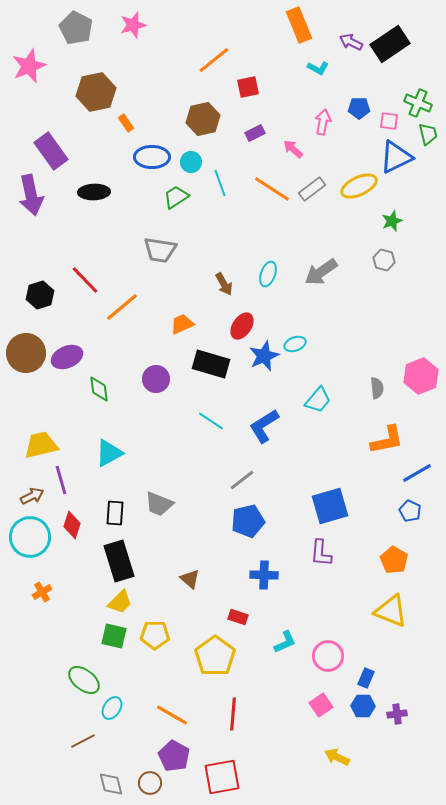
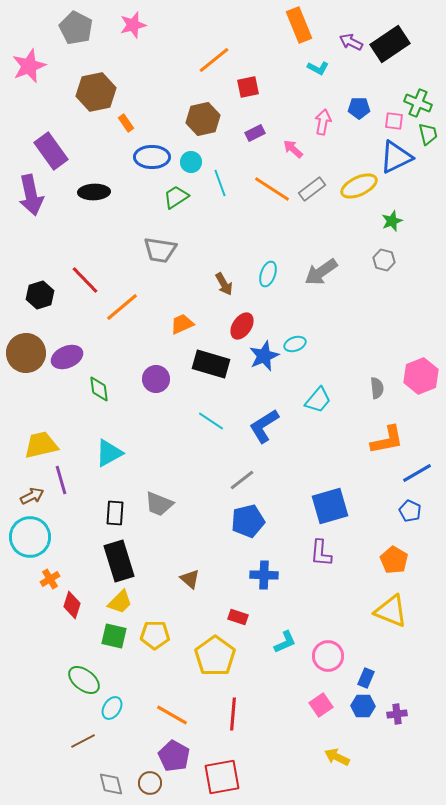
pink square at (389, 121): moved 5 px right
red diamond at (72, 525): moved 80 px down
orange cross at (42, 592): moved 8 px right, 13 px up
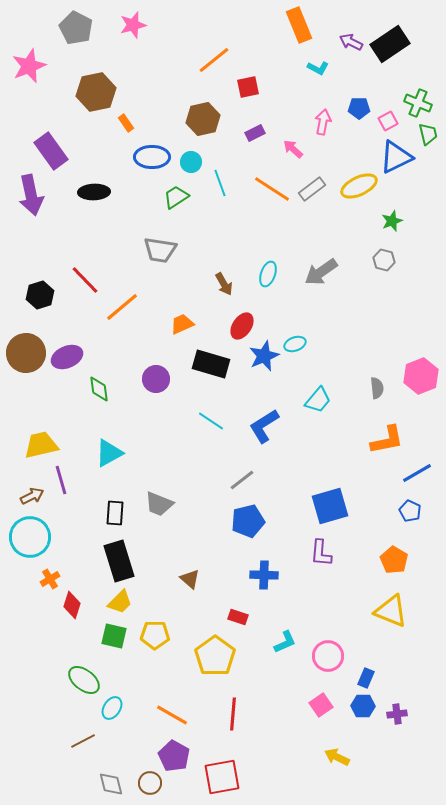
pink square at (394, 121): moved 6 px left; rotated 36 degrees counterclockwise
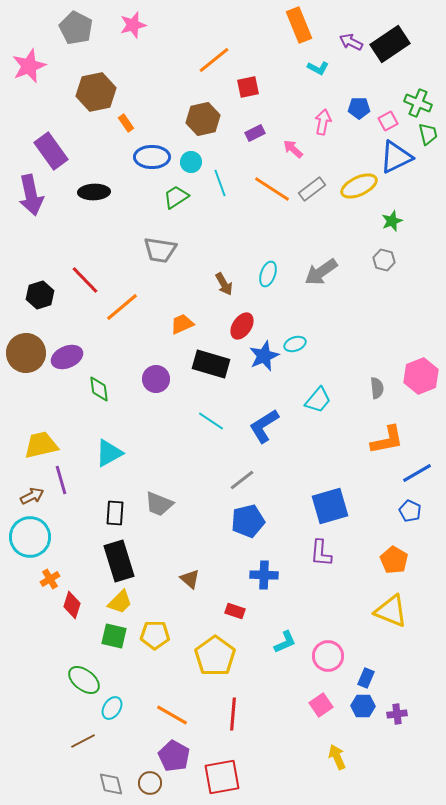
red rectangle at (238, 617): moved 3 px left, 6 px up
yellow arrow at (337, 757): rotated 40 degrees clockwise
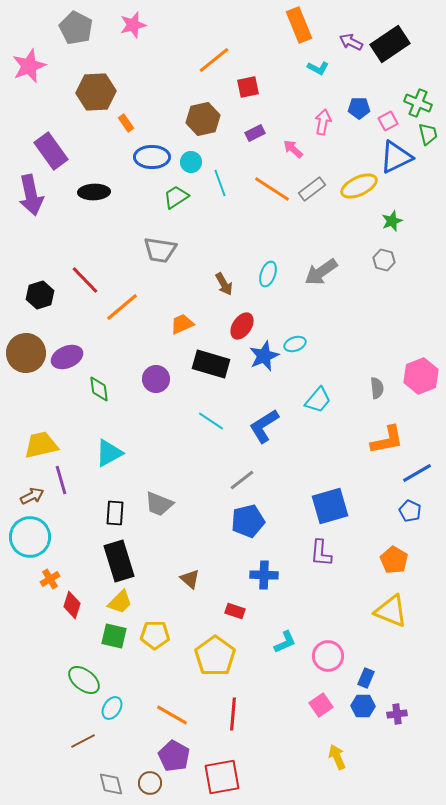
brown hexagon at (96, 92): rotated 9 degrees clockwise
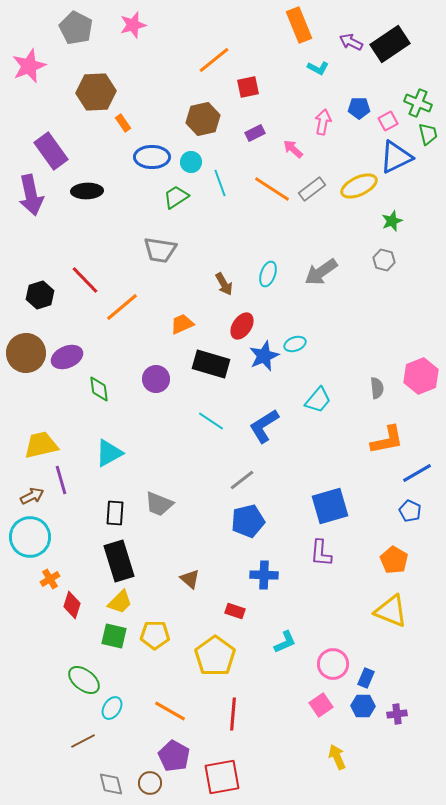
orange rectangle at (126, 123): moved 3 px left
black ellipse at (94, 192): moved 7 px left, 1 px up
pink circle at (328, 656): moved 5 px right, 8 px down
orange line at (172, 715): moved 2 px left, 4 px up
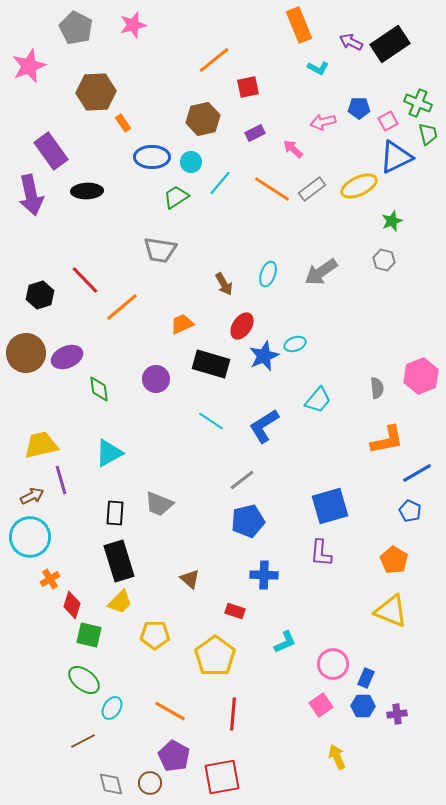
pink arrow at (323, 122): rotated 115 degrees counterclockwise
cyan line at (220, 183): rotated 60 degrees clockwise
green square at (114, 636): moved 25 px left, 1 px up
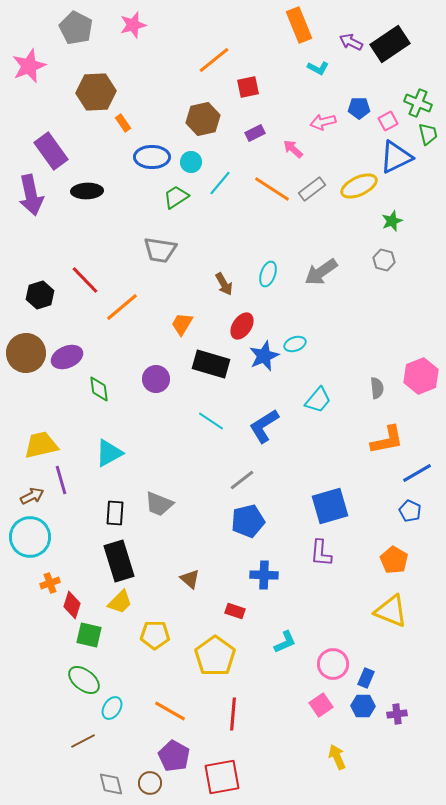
orange trapezoid at (182, 324): rotated 35 degrees counterclockwise
orange cross at (50, 579): moved 4 px down; rotated 12 degrees clockwise
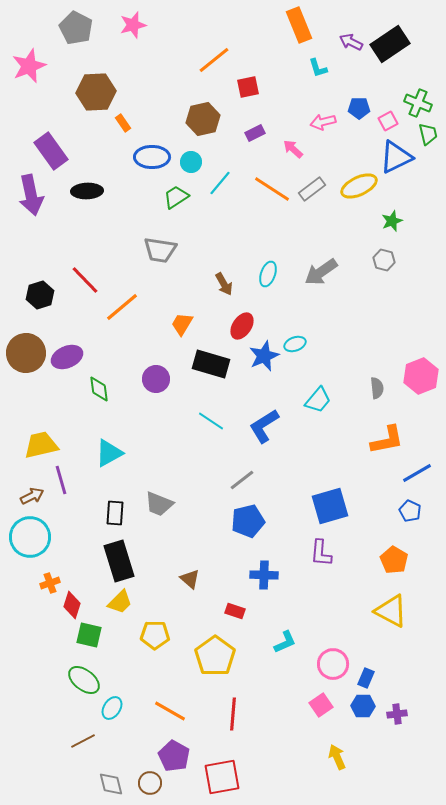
cyan L-shape at (318, 68): rotated 45 degrees clockwise
yellow triangle at (391, 611): rotated 6 degrees clockwise
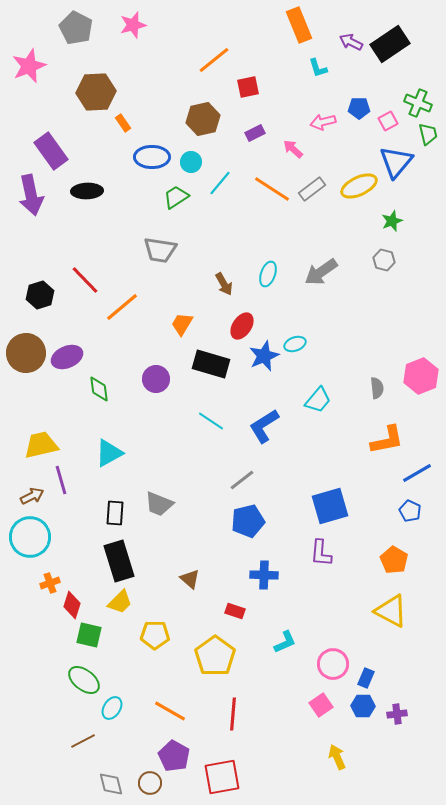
blue triangle at (396, 157): moved 5 px down; rotated 24 degrees counterclockwise
